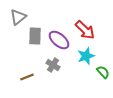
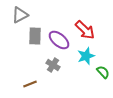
gray triangle: moved 2 px right, 2 px up; rotated 12 degrees clockwise
brown line: moved 3 px right, 7 px down
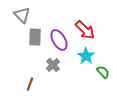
gray triangle: moved 2 px right; rotated 48 degrees counterclockwise
gray rectangle: moved 1 px down
purple ellipse: rotated 20 degrees clockwise
cyan star: rotated 18 degrees counterclockwise
gray cross: rotated 16 degrees clockwise
brown line: rotated 48 degrees counterclockwise
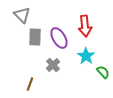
red arrow: moved 4 px up; rotated 40 degrees clockwise
purple ellipse: moved 2 px up
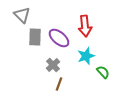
purple ellipse: rotated 20 degrees counterclockwise
cyan star: rotated 18 degrees clockwise
brown line: moved 29 px right
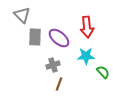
red arrow: moved 2 px right, 1 px down
cyan star: rotated 18 degrees clockwise
gray cross: rotated 24 degrees clockwise
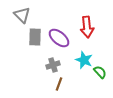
cyan star: moved 2 px left, 4 px down; rotated 24 degrees clockwise
green semicircle: moved 3 px left
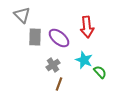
gray cross: rotated 16 degrees counterclockwise
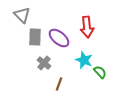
gray cross: moved 9 px left, 2 px up; rotated 16 degrees counterclockwise
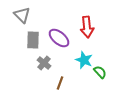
gray rectangle: moved 2 px left, 3 px down
brown line: moved 1 px right, 1 px up
